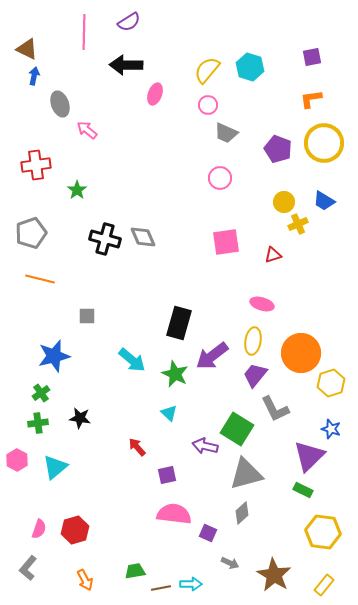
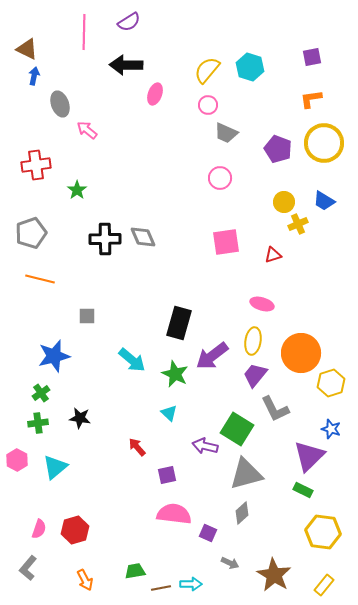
black cross at (105, 239): rotated 16 degrees counterclockwise
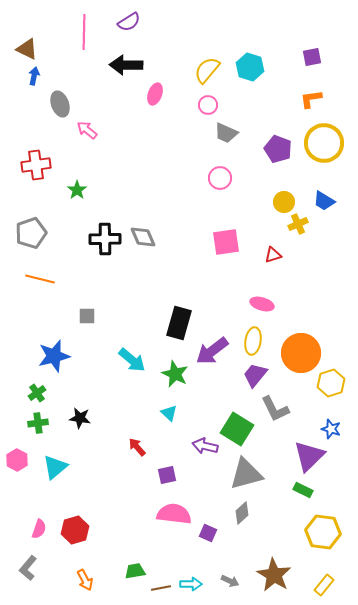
purple arrow at (212, 356): moved 5 px up
green cross at (41, 393): moved 4 px left
gray arrow at (230, 563): moved 18 px down
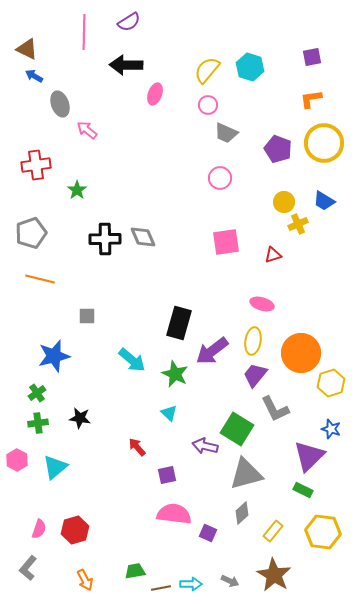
blue arrow at (34, 76): rotated 72 degrees counterclockwise
yellow rectangle at (324, 585): moved 51 px left, 54 px up
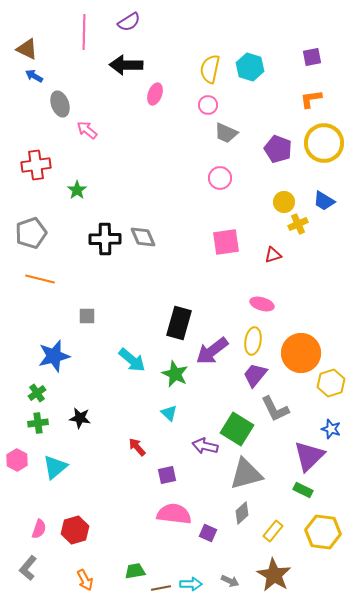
yellow semicircle at (207, 70): moved 3 px right, 1 px up; rotated 28 degrees counterclockwise
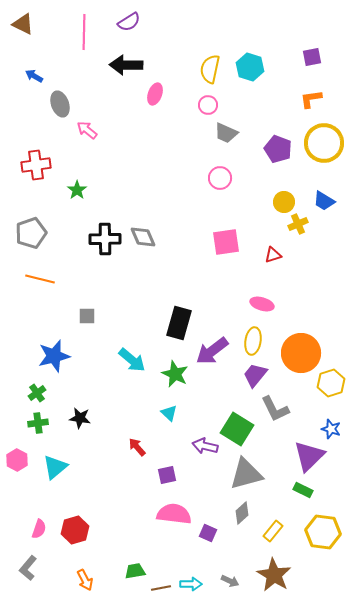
brown triangle at (27, 49): moved 4 px left, 25 px up
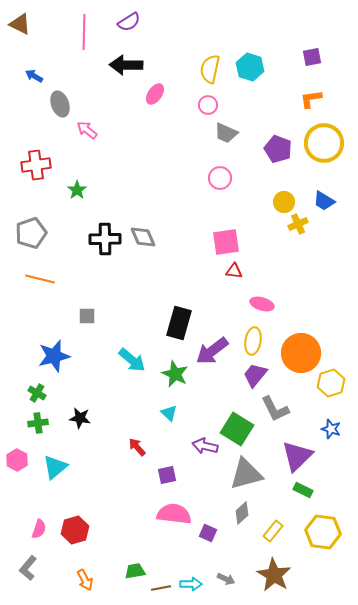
brown triangle at (23, 24): moved 3 px left
pink ellipse at (155, 94): rotated 15 degrees clockwise
red triangle at (273, 255): moved 39 px left, 16 px down; rotated 24 degrees clockwise
green cross at (37, 393): rotated 24 degrees counterclockwise
purple triangle at (309, 456): moved 12 px left
gray arrow at (230, 581): moved 4 px left, 2 px up
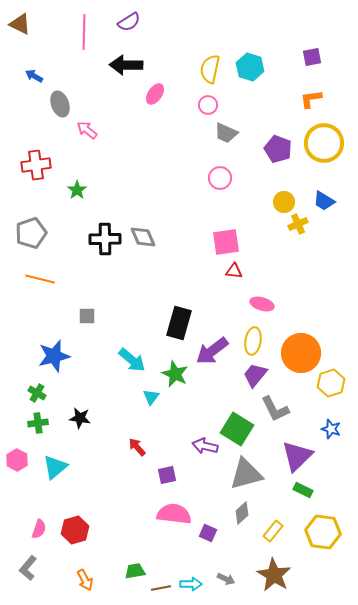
cyan triangle at (169, 413): moved 18 px left, 16 px up; rotated 24 degrees clockwise
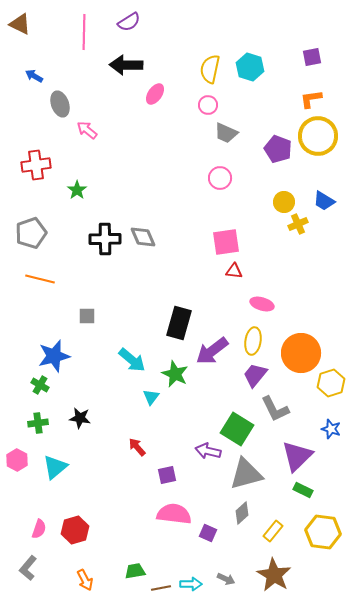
yellow circle at (324, 143): moved 6 px left, 7 px up
green cross at (37, 393): moved 3 px right, 8 px up
purple arrow at (205, 446): moved 3 px right, 5 px down
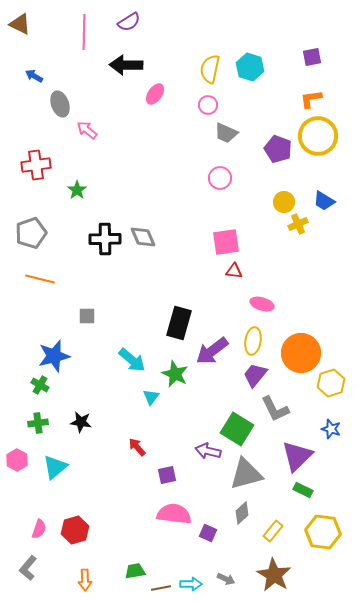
black star at (80, 418): moved 1 px right, 4 px down
orange arrow at (85, 580): rotated 25 degrees clockwise
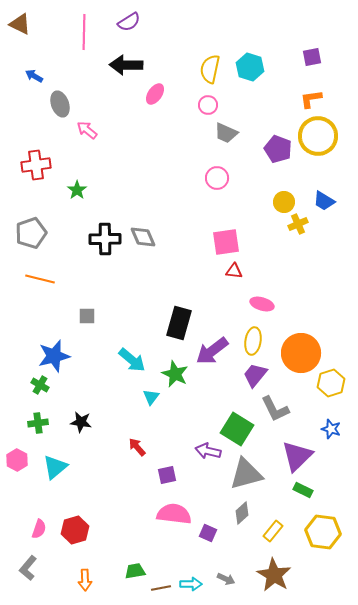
pink circle at (220, 178): moved 3 px left
